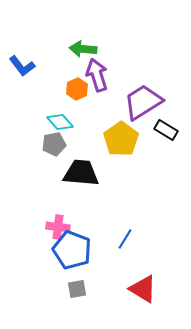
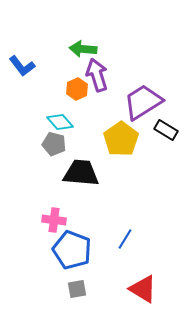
gray pentagon: rotated 25 degrees clockwise
pink cross: moved 4 px left, 7 px up
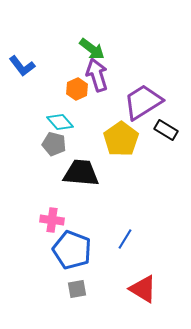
green arrow: moved 9 px right; rotated 148 degrees counterclockwise
pink cross: moved 2 px left
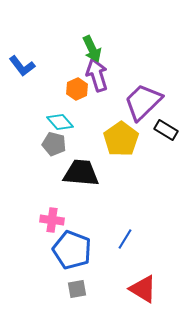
green arrow: rotated 28 degrees clockwise
purple trapezoid: rotated 12 degrees counterclockwise
